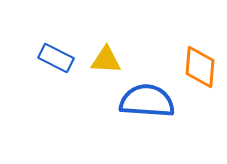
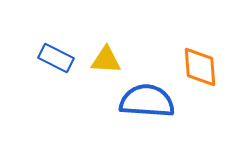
orange diamond: rotated 9 degrees counterclockwise
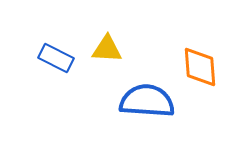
yellow triangle: moved 1 px right, 11 px up
